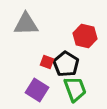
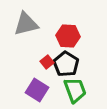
gray triangle: rotated 12 degrees counterclockwise
red hexagon: moved 17 px left; rotated 10 degrees counterclockwise
red square: rotated 32 degrees clockwise
green trapezoid: moved 1 px down
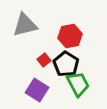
gray triangle: moved 1 px left, 1 px down
red hexagon: moved 2 px right; rotated 15 degrees counterclockwise
red square: moved 3 px left, 2 px up
green trapezoid: moved 3 px right, 6 px up; rotated 8 degrees counterclockwise
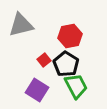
gray triangle: moved 4 px left
green trapezoid: moved 2 px left, 2 px down
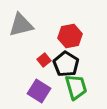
green trapezoid: moved 1 px down; rotated 12 degrees clockwise
purple square: moved 2 px right, 1 px down
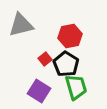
red square: moved 1 px right, 1 px up
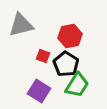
red square: moved 2 px left, 3 px up; rotated 32 degrees counterclockwise
green trapezoid: moved 1 px right, 2 px up; rotated 48 degrees clockwise
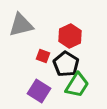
red hexagon: rotated 15 degrees counterclockwise
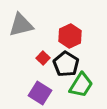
red square: moved 2 px down; rotated 24 degrees clockwise
green trapezoid: moved 4 px right
purple square: moved 1 px right, 2 px down
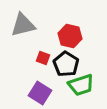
gray triangle: moved 2 px right
red hexagon: rotated 20 degrees counterclockwise
red square: rotated 24 degrees counterclockwise
green trapezoid: rotated 40 degrees clockwise
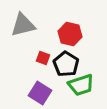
red hexagon: moved 2 px up
